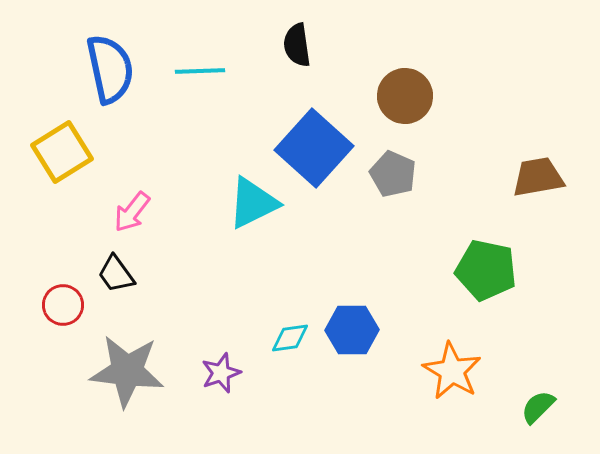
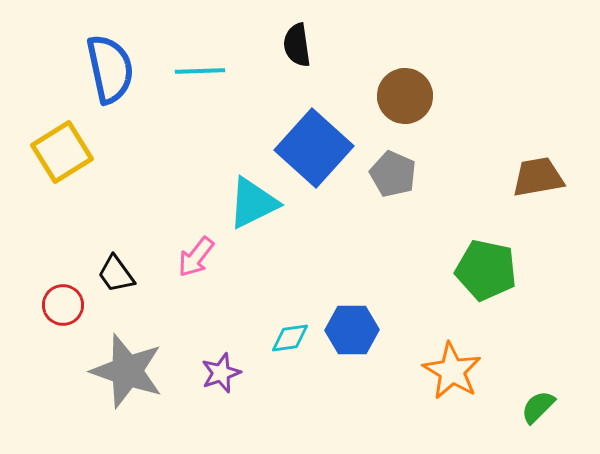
pink arrow: moved 64 px right, 45 px down
gray star: rotated 12 degrees clockwise
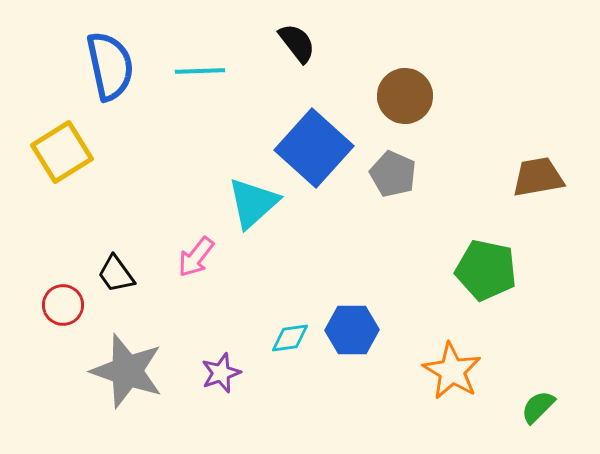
black semicircle: moved 2 px up; rotated 150 degrees clockwise
blue semicircle: moved 3 px up
cyan triangle: rotated 16 degrees counterclockwise
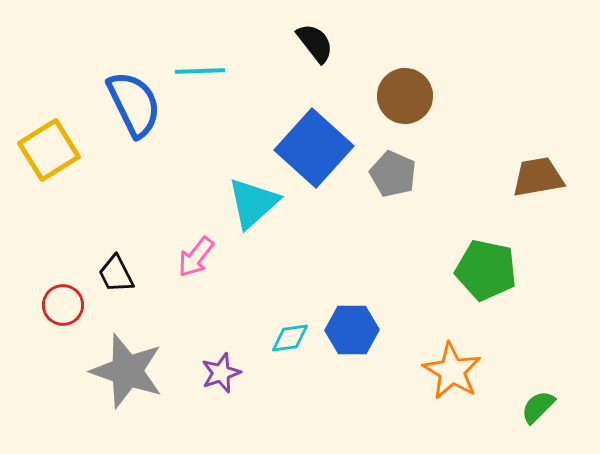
black semicircle: moved 18 px right
blue semicircle: moved 24 px right, 38 px down; rotated 14 degrees counterclockwise
yellow square: moved 13 px left, 2 px up
black trapezoid: rotated 9 degrees clockwise
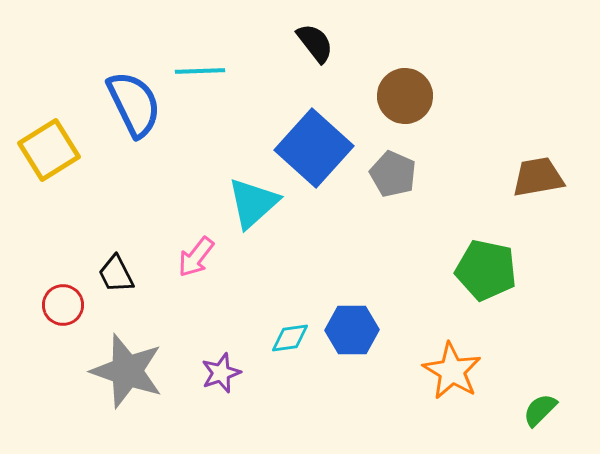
green semicircle: moved 2 px right, 3 px down
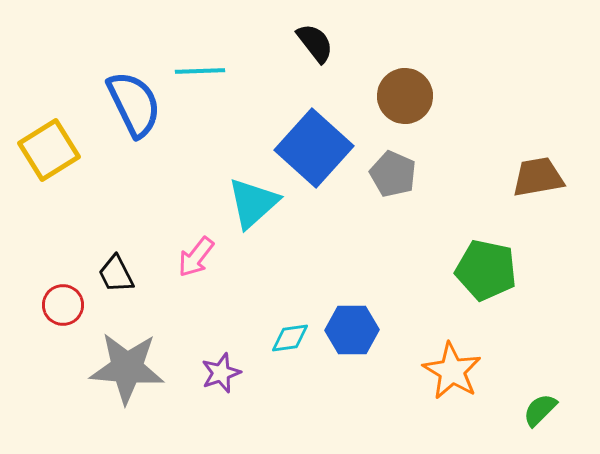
gray star: moved 3 px up; rotated 14 degrees counterclockwise
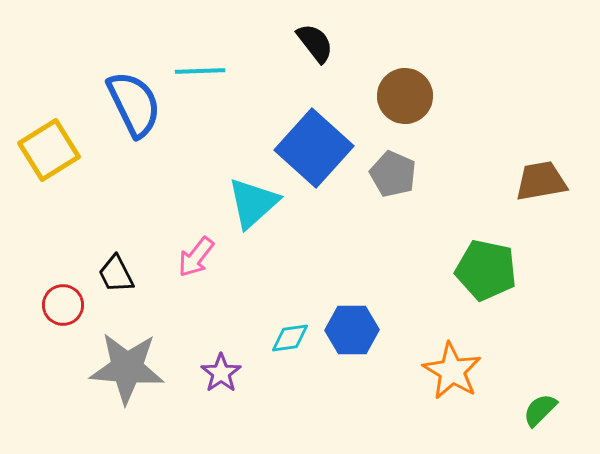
brown trapezoid: moved 3 px right, 4 px down
purple star: rotated 15 degrees counterclockwise
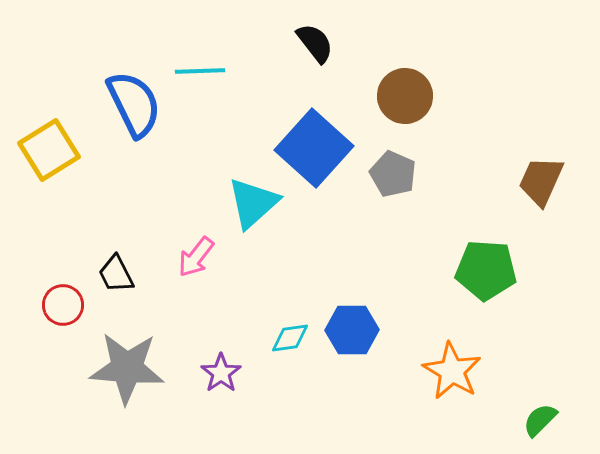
brown trapezoid: rotated 56 degrees counterclockwise
green pentagon: rotated 8 degrees counterclockwise
green semicircle: moved 10 px down
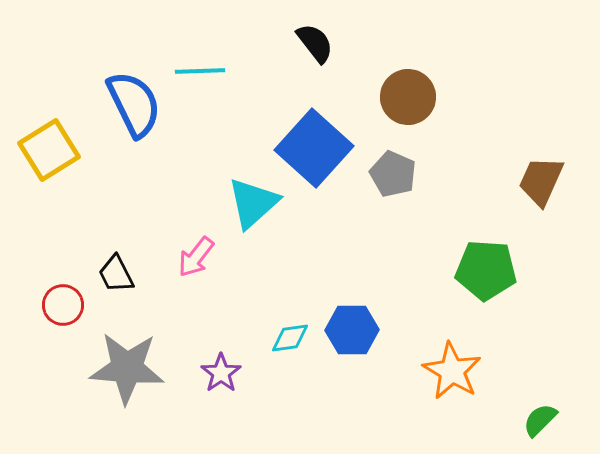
brown circle: moved 3 px right, 1 px down
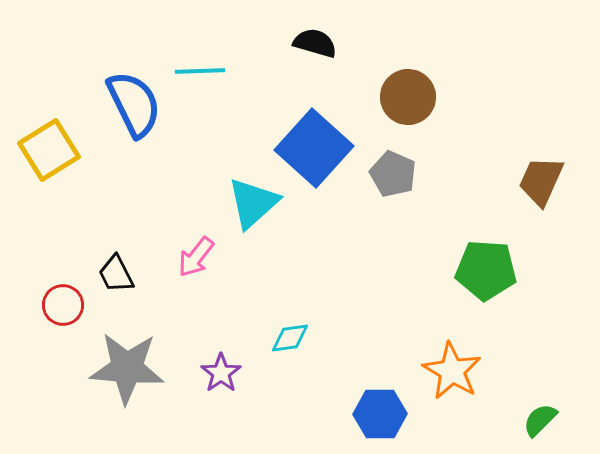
black semicircle: rotated 36 degrees counterclockwise
blue hexagon: moved 28 px right, 84 px down
